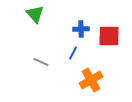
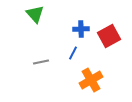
red square: rotated 30 degrees counterclockwise
gray line: rotated 35 degrees counterclockwise
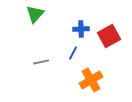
green triangle: rotated 24 degrees clockwise
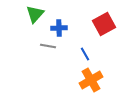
blue cross: moved 22 px left, 1 px up
red square: moved 5 px left, 12 px up
blue line: moved 12 px right, 1 px down; rotated 56 degrees counterclockwise
gray line: moved 7 px right, 16 px up; rotated 21 degrees clockwise
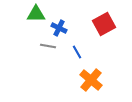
green triangle: moved 1 px right; rotated 48 degrees clockwise
blue cross: rotated 28 degrees clockwise
blue line: moved 8 px left, 2 px up
orange cross: rotated 20 degrees counterclockwise
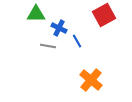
red square: moved 9 px up
blue line: moved 11 px up
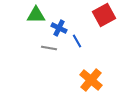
green triangle: moved 1 px down
gray line: moved 1 px right, 2 px down
